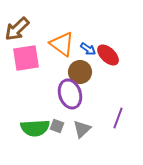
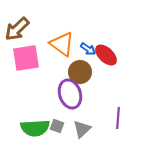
red ellipse: moved 2 px left
purple line: rotated 15 degrees counterclockwise
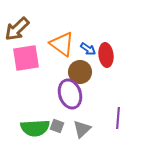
red ellipse: rotated 40 degrees clockwise
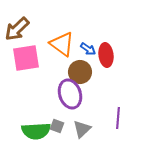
green semicircle: moved 1 px right, 3 px down
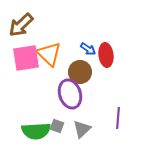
brown arrow: moved 4 px right, 4 px up
orange triangle: moved 13 px left, 10 px down; rotated 8 degrees clockwise
